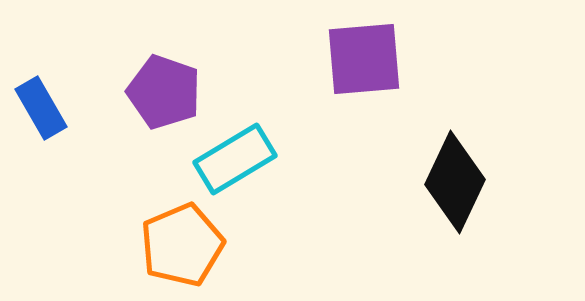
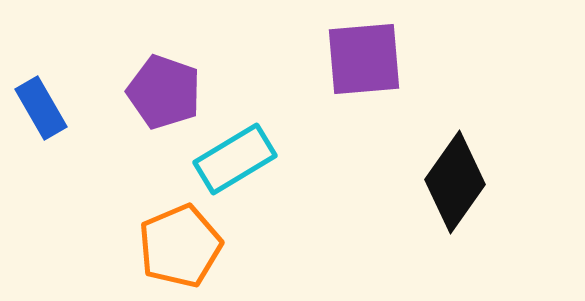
black diamond: rotated 10 degrees clockwise
orange pentagon: moved 2 px left, 1 px down
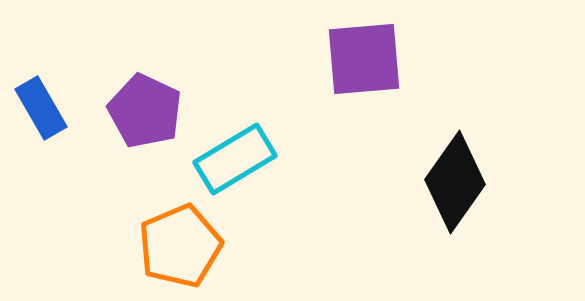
purple pentagon: moved 19 px left, 19 px down; rotated 6 degrees clockwise
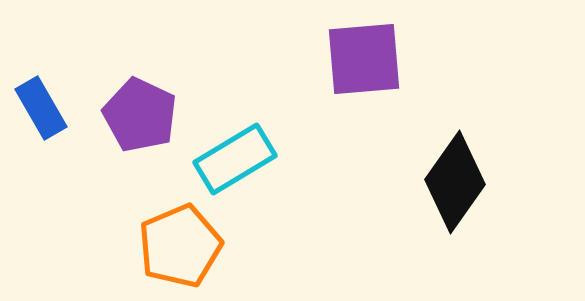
purple pentagon: moved 5 px left, 4 px down
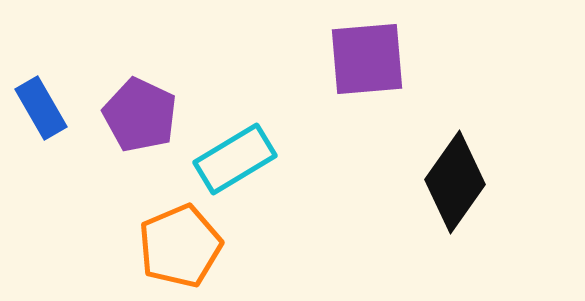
purple square: moved 3 px right
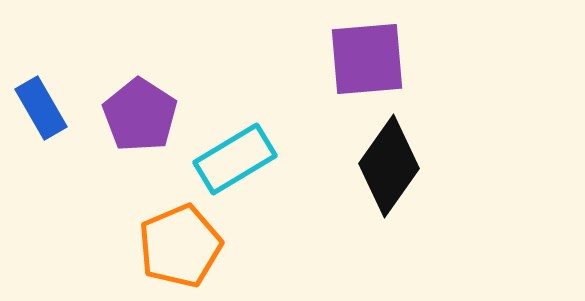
purple pentagon: rotated 8 degrees clockwise
black diamond: moved 66 px left, 16 px up
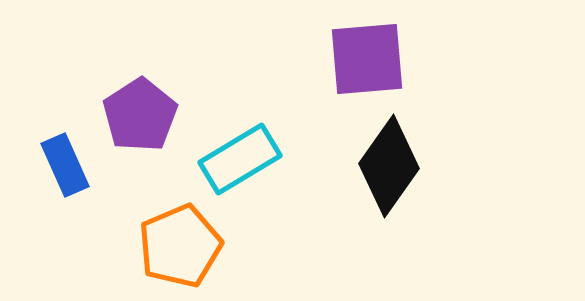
blue rectangle: moved 24 px right, 57 px down; rotated 6 degrees clockwise
purple pentagon: rotated 6 degrees clockwise
cyan rectangle: moved 5 px right
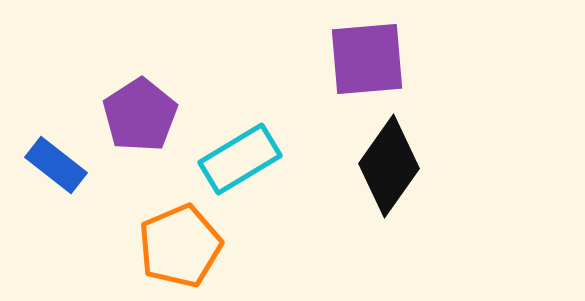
blue rectangle: moved 9 px left; rotated 28 degrees counterclockwise
